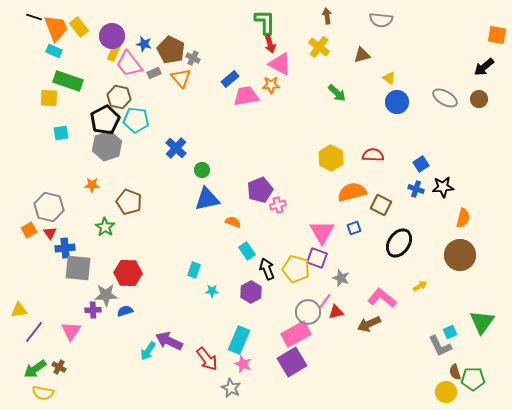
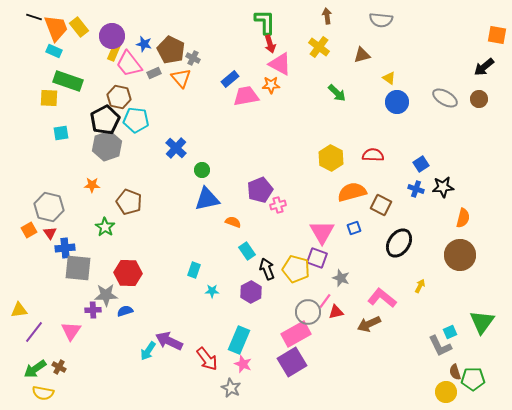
yellow arrow at (420, 286): rotated 32 degrees counterclockwise
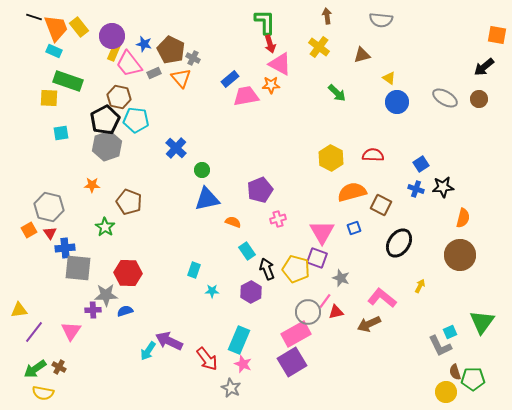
pink cross at (278, 205): moved 14 px down
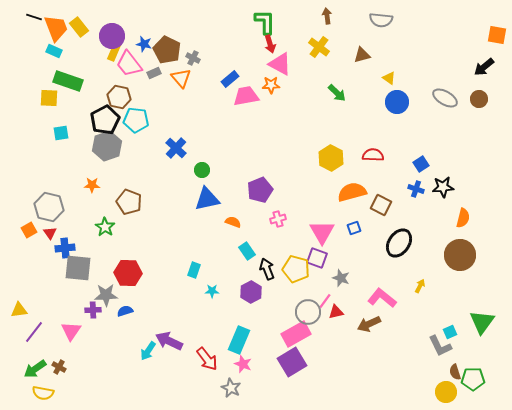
brown pentagon at (171, 50): moved 4 px left
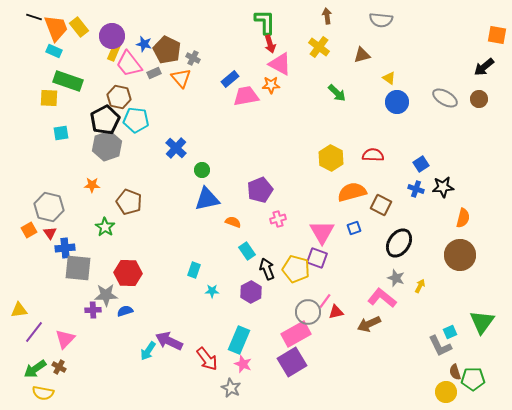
gray star at (341, 278): moved 55 px right
pink triangle at (71, 331): moved 6 px left, 8 px down; rotated 10 degrees clockwise
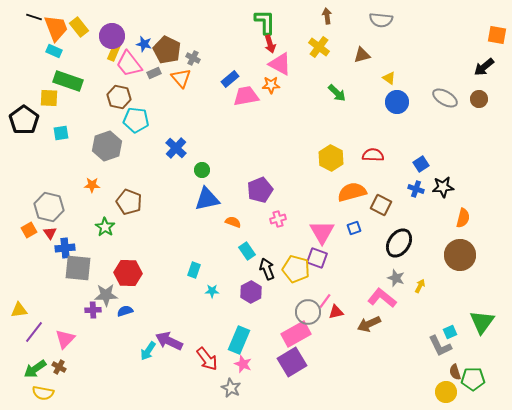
black pentagon at (105, 120): moved 81 px left; rotated 8 degrees counterclockwise
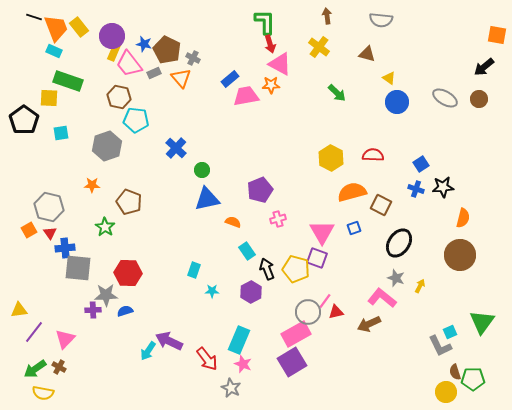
brown triangle at (362, 55): moved 5 px right, 1 px up; rotated 30 degrees clockwise
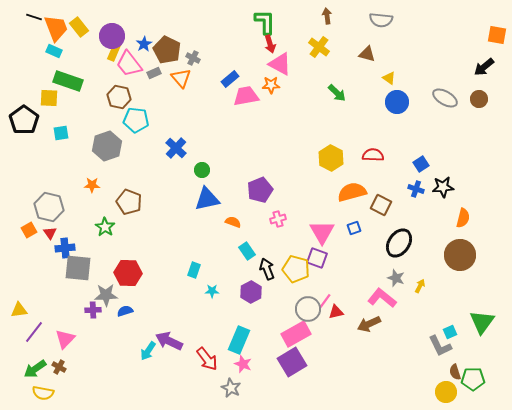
blue star at (144, 44): rotated 28 degrees clockwise
gray circle at (308, 312): moved 3 px up
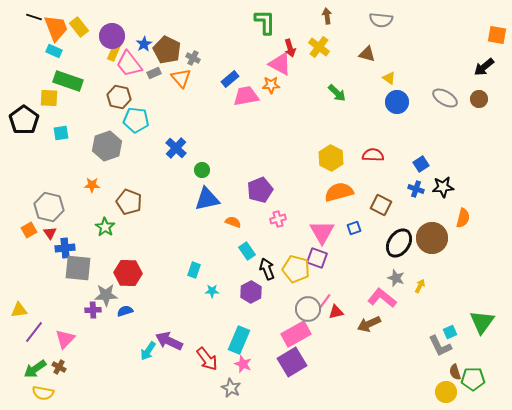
red arrow at (270, 44): moved 20 px right, 4 px down
orange semicircle at (352, 192): moved 13 px left
brown circle at (460, 255): moved 28 px left, 17 px up
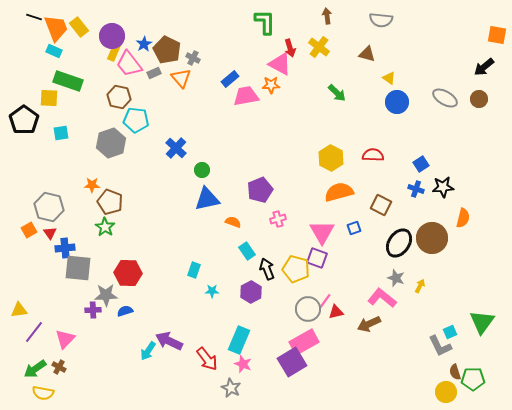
gray hexagon at (107, 146): moved 4 px right, 3 px up
brown pentagon at (129, 202): moved 19 px left
pink rectangle at (296, 334): moved 8 px right, 8 px down
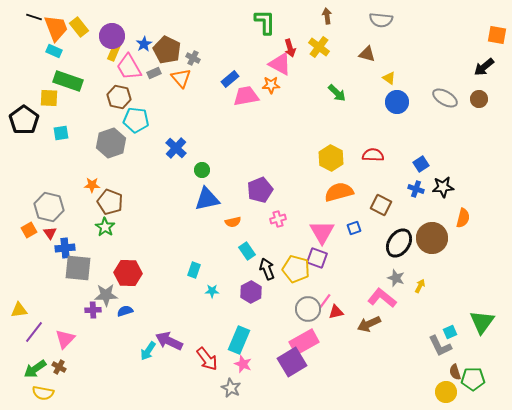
pink trapezoid at (129, 64): moved 3 px down; rotated 8 degrees clockwise
orange semicircle at (233, 222): rotated 147 degrees clockwise
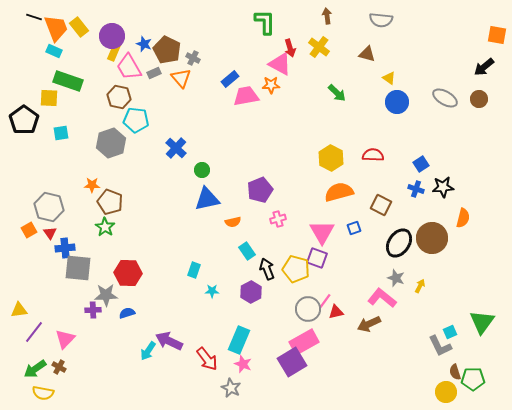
blue star at (144, 44): rotated 21 degrees counterclockwise
blue semicircle at (125, 311): moved 2 px right, 2 px down
